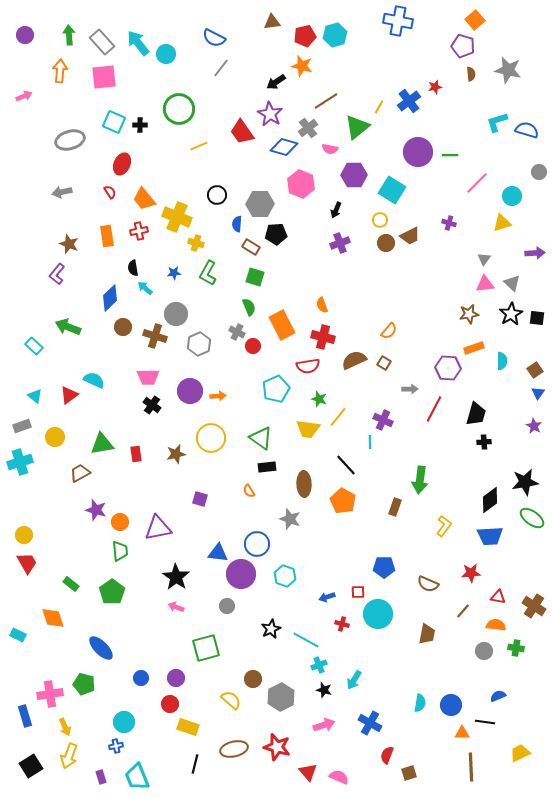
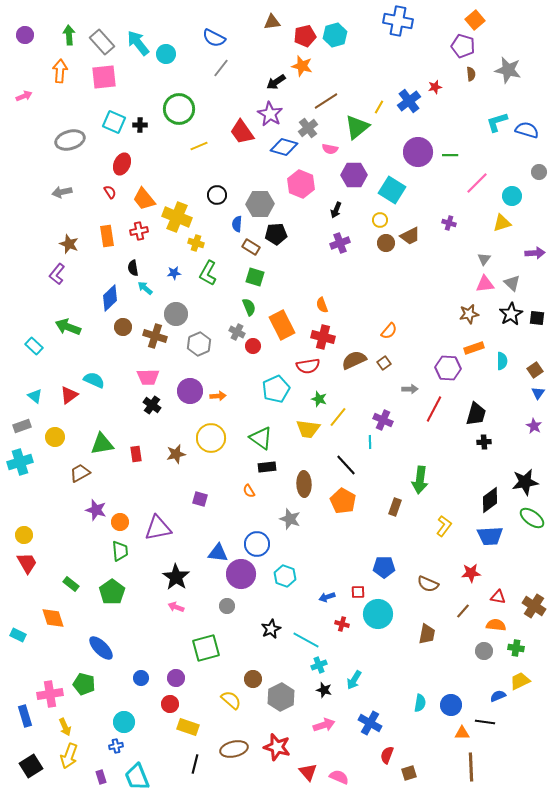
brown square at (384, 363): rotated 24 degrees clockwise
yellow trapezoid at (520, 753): moved 72 px up
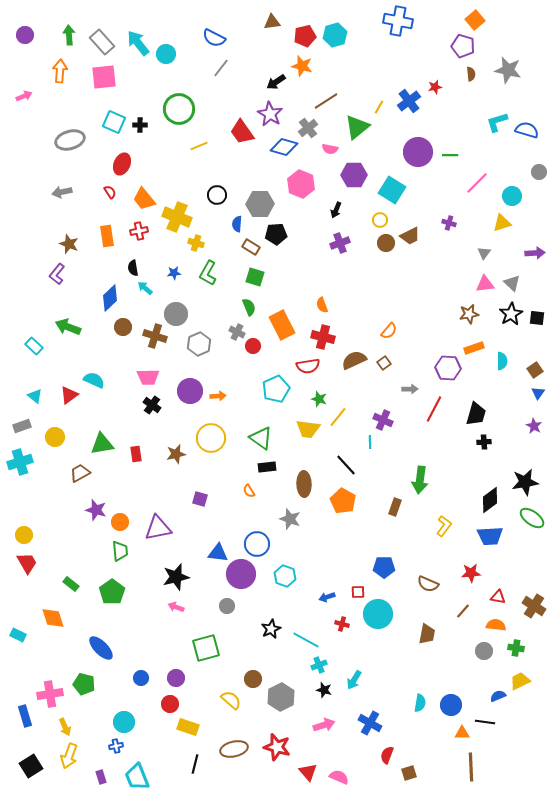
gray triangle at (484, 259): moved 6 px up
black star at (176, 577): rotated 24 degrees clockwise
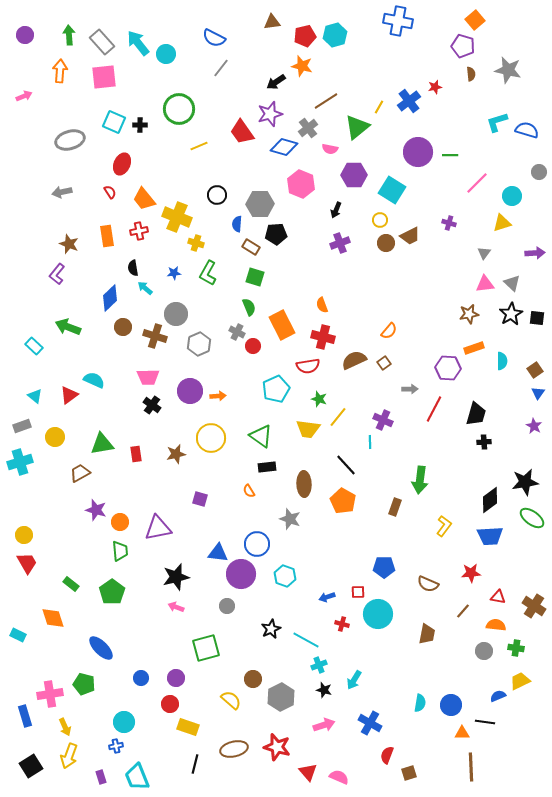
purple star at (270, 114): rotated 25 degrees clockwise
green triangle at (261, 438): moved 2 px up
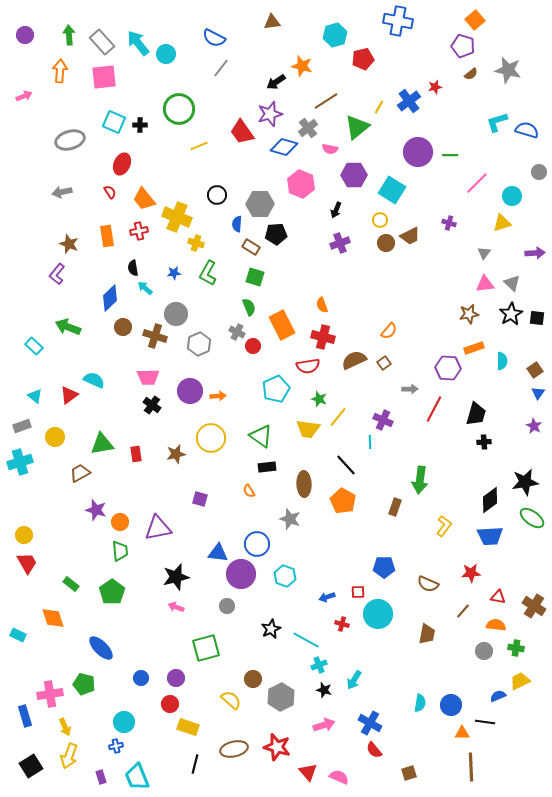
red pentagon at (305, 36): moved 58 px right, 23 px down
brown semicircle at (471, 74): rotated 56 degrees clockwise
red semicircle at (387, 755): moved 13 px left, 5 px up; rotated 60 degrees counterclockwise
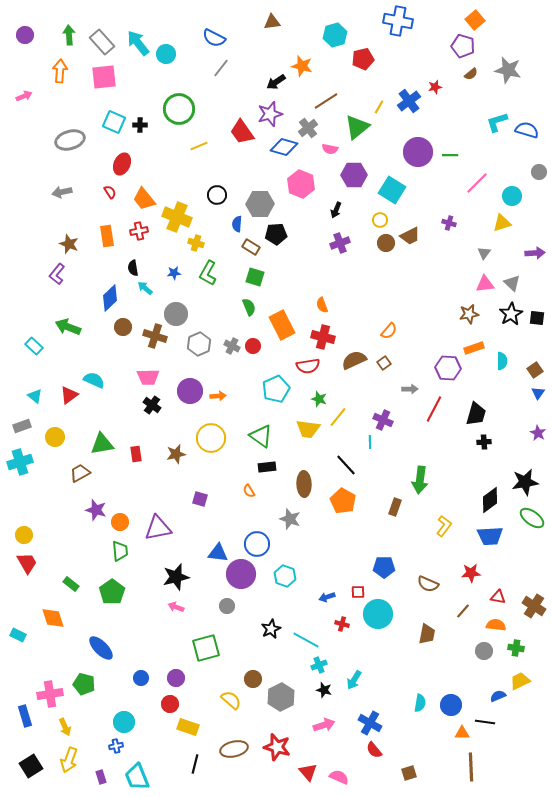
gray cross at (237, 332): moved 5 px left, 14 px down
purple star at (534, 426): moved 4 px right, 7 px down
yellow arrow at (69, 756): moved 4 px down
